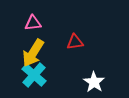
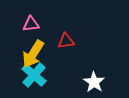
pink triangle: moved 2 px left, 1 px down
red triangle: moved 9 px left, 1 px up
yellow arrow: moved 1 px down
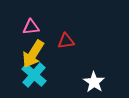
pink triangle: moved 3 px down
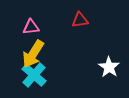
red triangle: moved 14 px right, 21 px up
white star: moved 15 px right, 15 px up
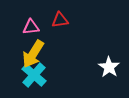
red triangle: moved 20 px left
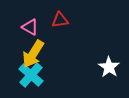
pink triangle: moved 1 px left; rotated 36 degrees clockwise
cyan cross: moved 3 px left
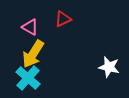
red triangle: moved 3 px right, 1 px up; rotated 18 degrees counterclockwise
white star: rotated 20 degrees counterclockwise
cyan cross: moved 3 px left, 3 px down
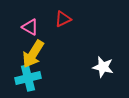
white star: moved 6 px left
cyan cross: rotated 35 degrees clockwise
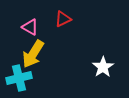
white star: rotated 25 degrees clockwise
cyan cross: moved 9 px left
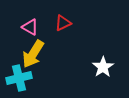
red triangle: moved 4 px down
